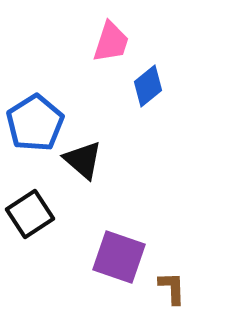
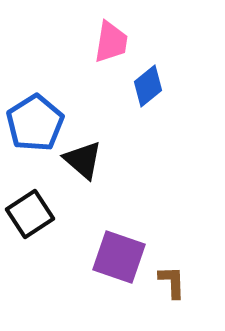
pink trapezoid: rotated 9 degrees counterclockwise
brown L-shape: moved 6 px up
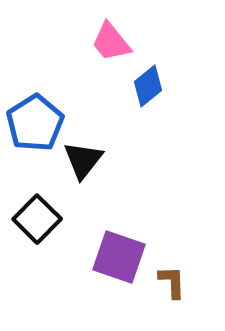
pink trapezoid: rotated 132 degrees clockwise
black triangle: rotated 27 degrees clockwise
black square: moved 7 px right, 5 px down; rotated 12 degrees counterclockwise
